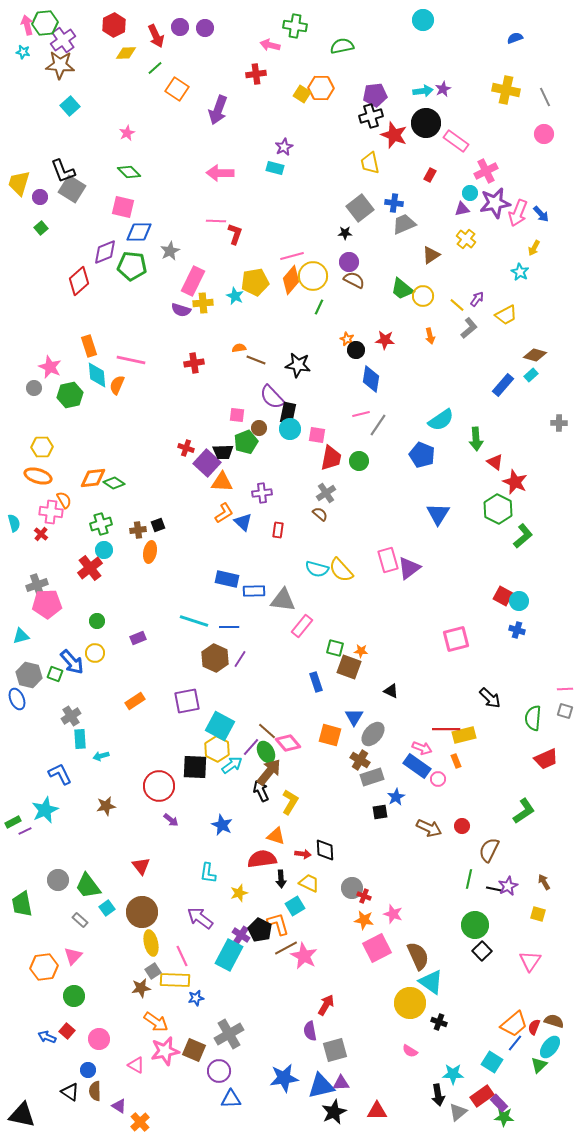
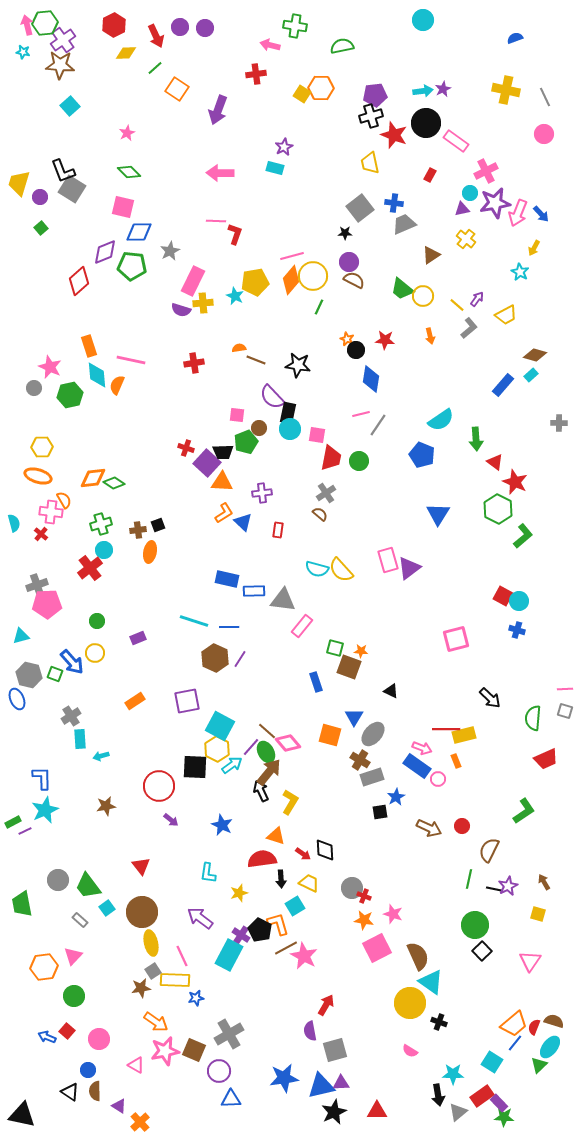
blue L-shape at (60, 774): moved 18 px left, 4 px down; rotated 25 degrees clockwise
red arrow at (303, 854): rotated 28 degrees clockwise
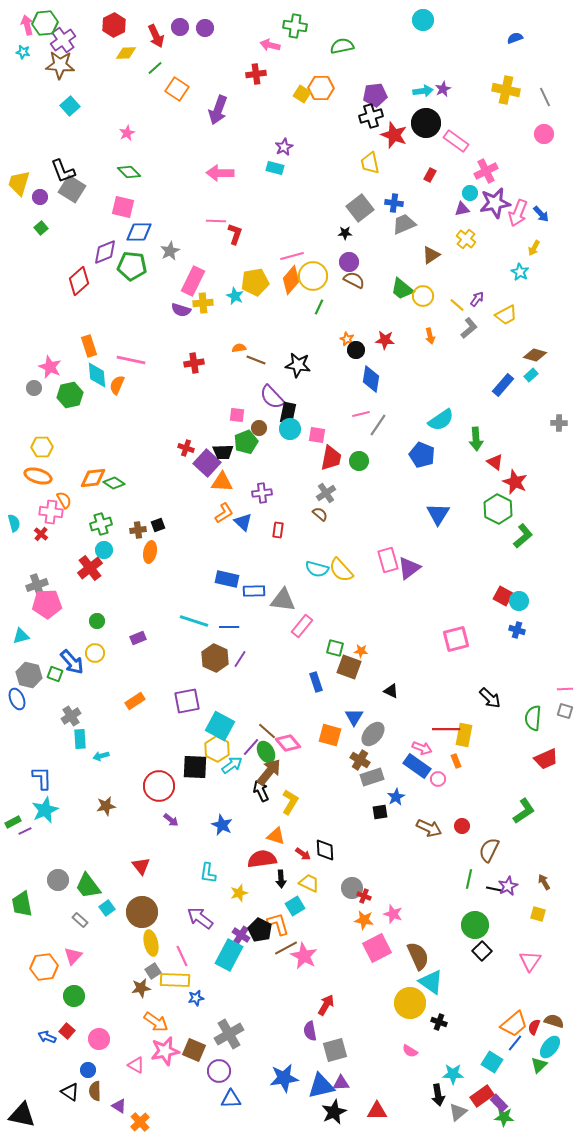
yellow rectangle at (464, 735): rotated 65 degrees counterclockwise
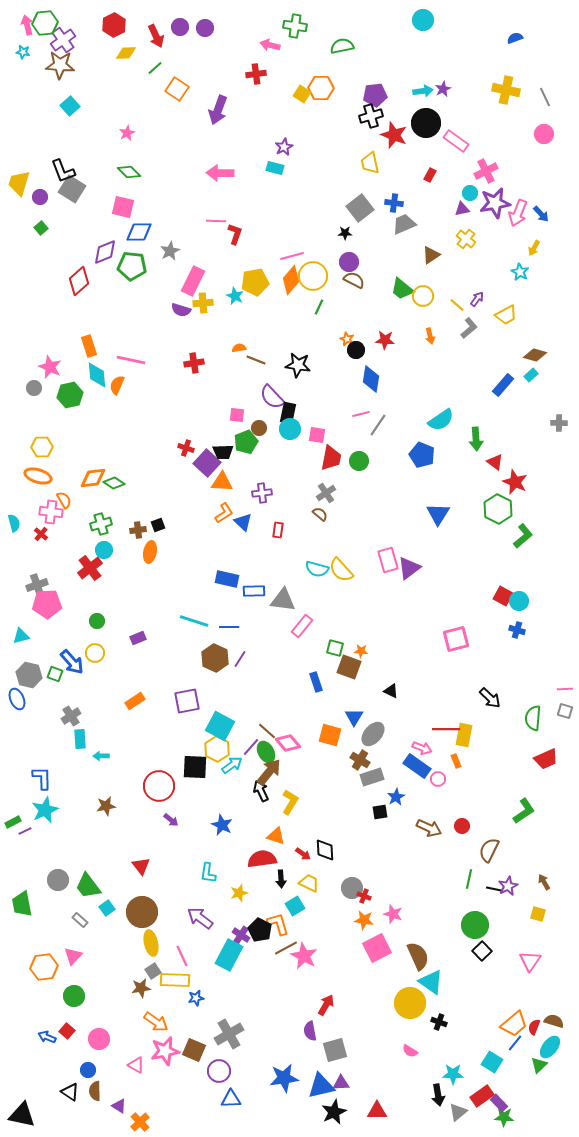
cyan arrow at (101, 756): rotated 14 degrees clockwise
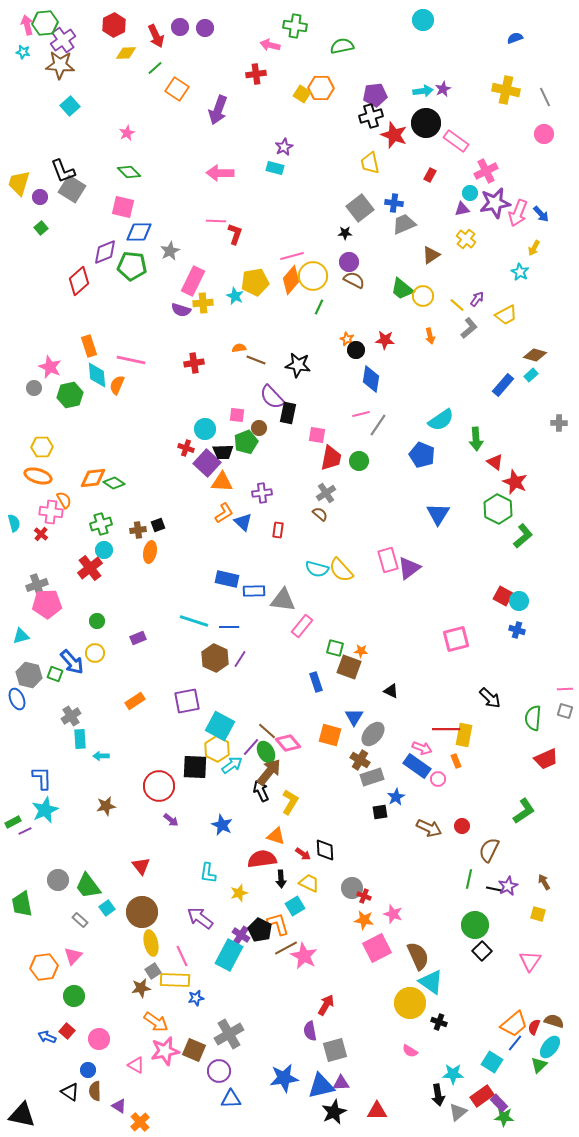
cyan circle at (290, 429): moved 85 px left
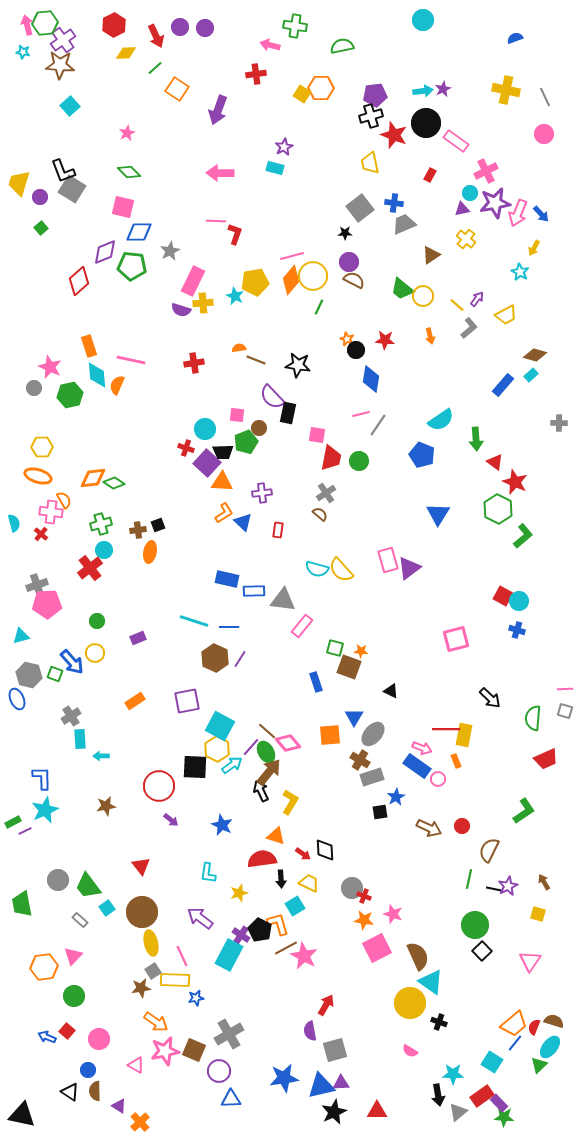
orange square at (330, 735): rotated 20 degrees counterclockwise
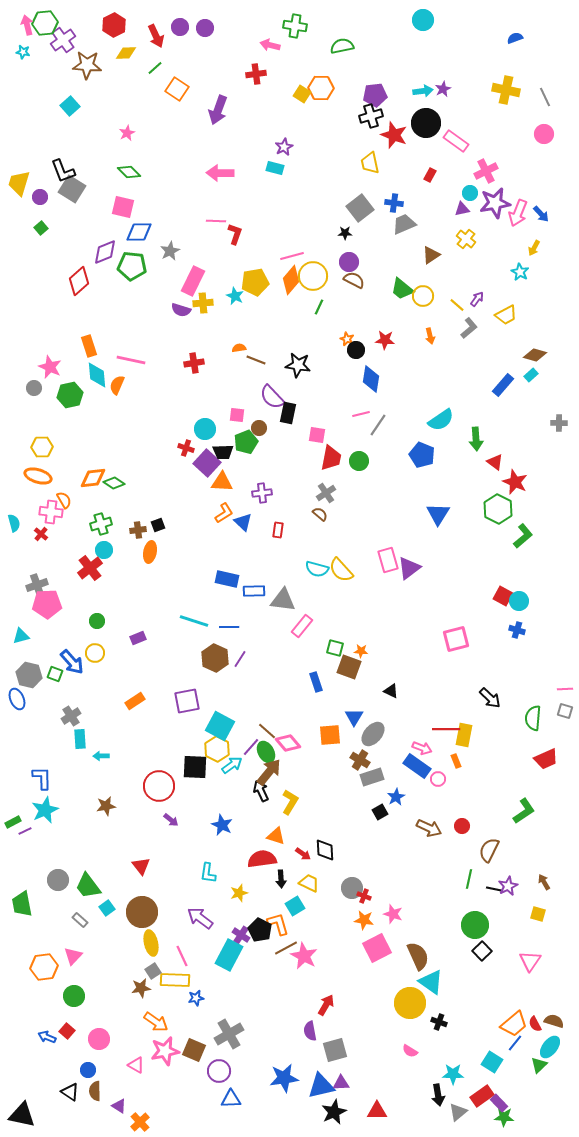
brown star at (60, 65): moved 27 px right
black square at (380, 812): rotated 21 degrees counterclockwise
red semicircle at (534, 1027): moved 1 px right, 3 px up; rotated 49 degrees counterclockwise
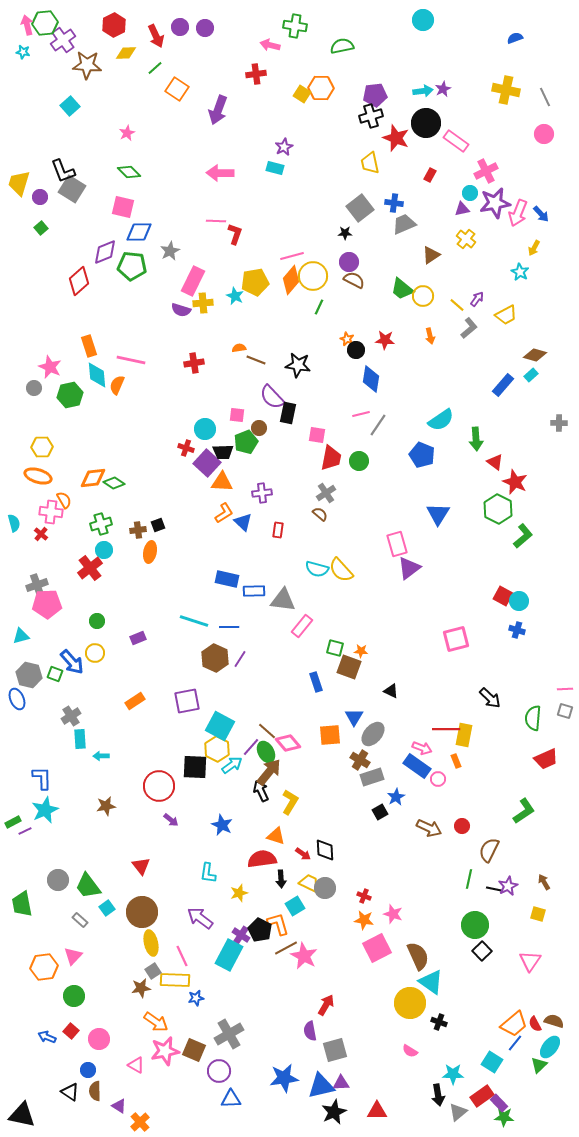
red star at (394, 135): moved 2 px right, 3 px down
pink rectangle at (388, 560): moved 9 px right, 16 px up
gray circle at (352, 888): moved 27 px left
red square at (67, 1031): moved 4 px right
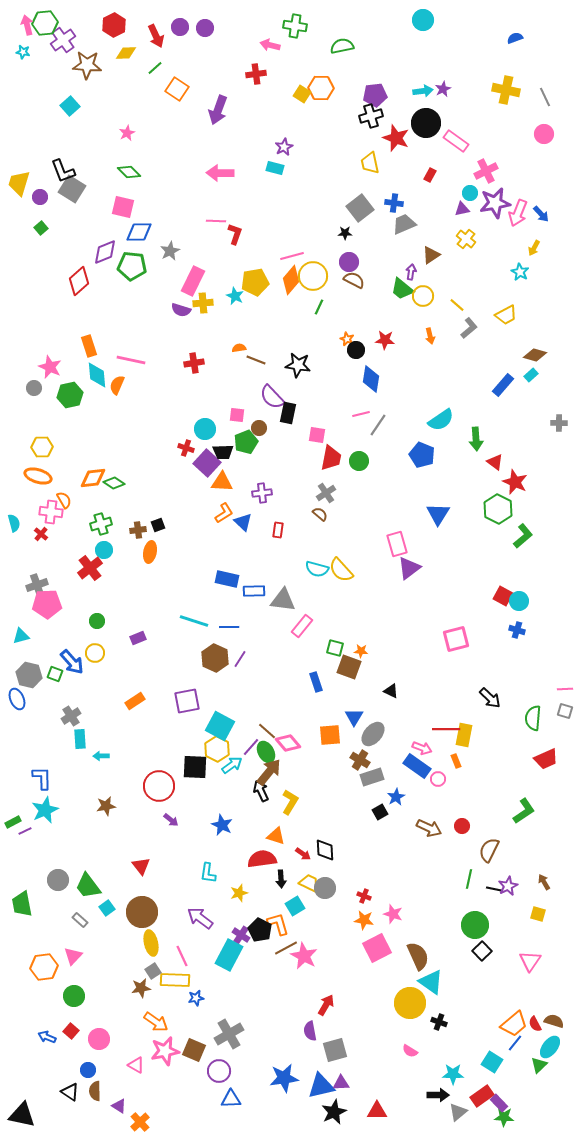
purple arrow at (477, 299): moved 66 px left, 27 px up; rotated 28 degrees counterclockwise
black arrow at (438, 1095): rotated 80 degrees counterclockwise
